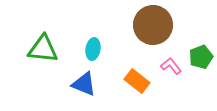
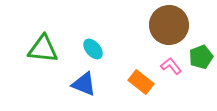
brown circle: moved 16 px right
cyan ellipse: rotated 50 degrees counterclockwise
orange rectangle: moved 4 px right, 1 px down
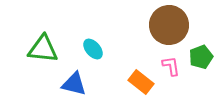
pink L-shape: rotated 30 degrees clockwise
blue triangle: moved 10 px left; rotated 8 degrees counterclockwise
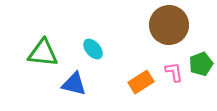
green triangle: moved 4 px down
green pentagon: moved 7 px down
pink L-shape: moved 3 px right, 6 px down
orange rectangle: rotated 70 degrees counterclockwise
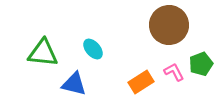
pink L-shape: rotated 20 degrees counterclockwise
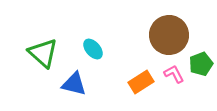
brown circle: moved 10 px down
green triangle: rotated 36 degrees clockwise
pink L-shape: moved 2 px down
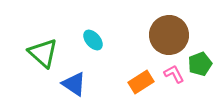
cyan ellipse: moved 9 px up
green pentagon: moved 1 px left
blue triangle: rotated 20 degrees clockwise
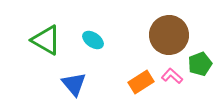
cyan ellipse: rotated 15 degrees counterclockwise
green triangle: moved 3 px right, 13 px up; rotated 12 degrees counterclockwise
pink L-shape: moved 2 px left, 2 px down; rotated 20 degrees counterclockwise
blue triangle: rotated 16 degrees clockwise
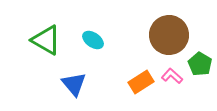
green pentagon: rotated 20 degrees counterclockwise
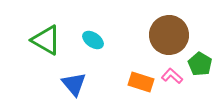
orange rectangle: rotated 50 degrees clockwise
